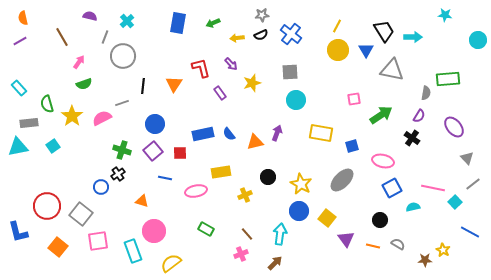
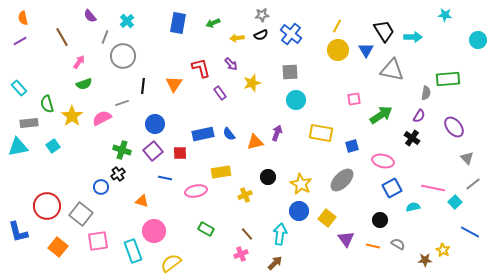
purple semicircle at (90, 16): rotated 144 degrees counterclockwise
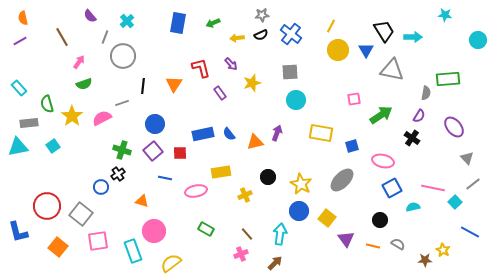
yellow line at (337, 26): moved 6 px left
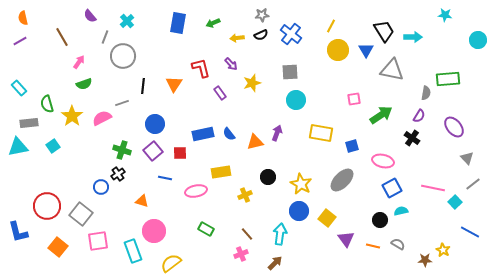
cyan semicircle at (413, 207): moved 12 px left, 4 px down
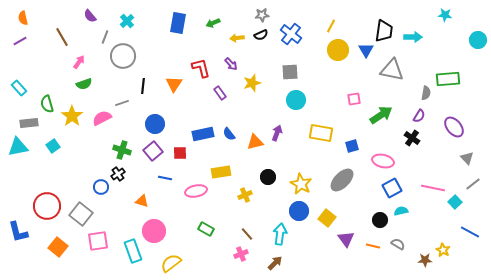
black trapezoid at (384, 31): rotated 40 degrees clockwise
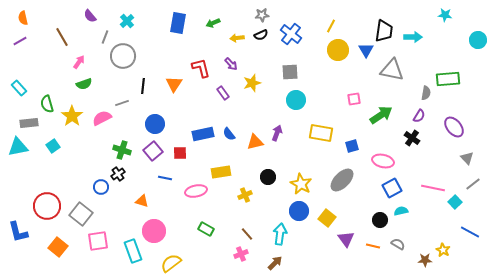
purple rectangle at (220, 93): moved 3 px right
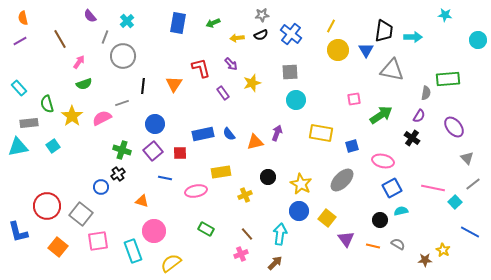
brown line at (62, 37): moved 2 px left, 2 px down
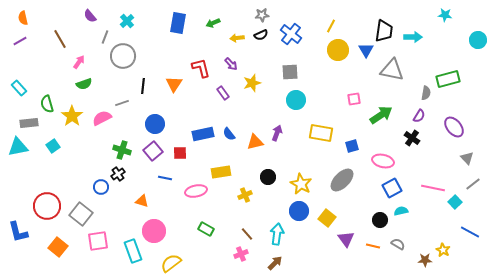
green rectangle at (448, 79): rotated 10 degrees counterclockwise
cyan arrow at (280, 234): moved 3 px left
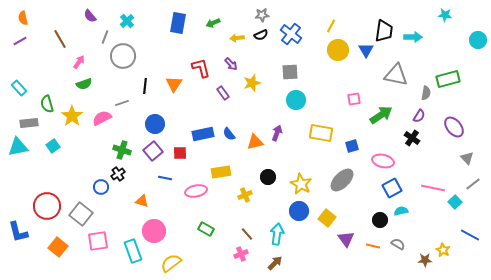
gray triangle at (392, 70): moved 4 px right, 5 px down
black line at (143, 86): moved 2 px right
blue line at (470, 232): moved 3 px down
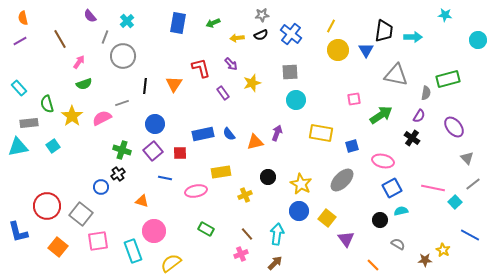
orange line at (373, 246): moved 19 px down; rotated 32 degrees clockwise
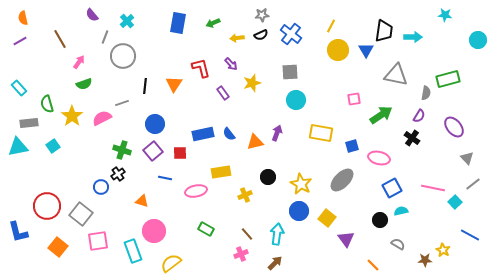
purple semicircle at (90, 16): moved 2 px right, 1 px up
pink ellipse at (383, 161): moved 4 px left, 3 px up
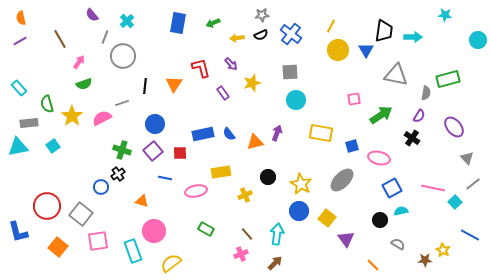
orange semicircle at (23, 18): moved 2 px left
